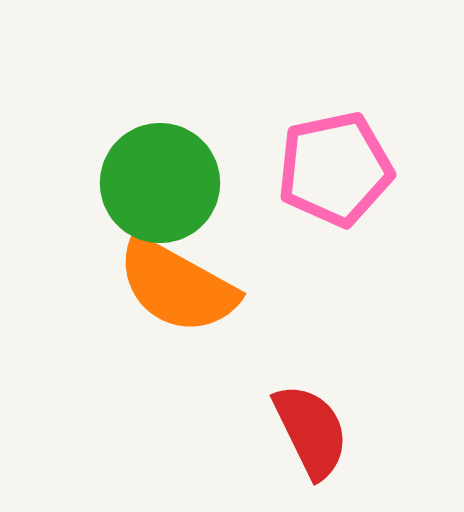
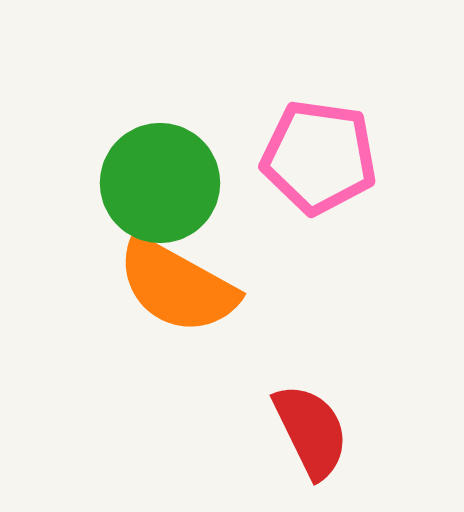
pink pentagon: moved 16 px left, 12 px up; rotated 20 degrees clockwise
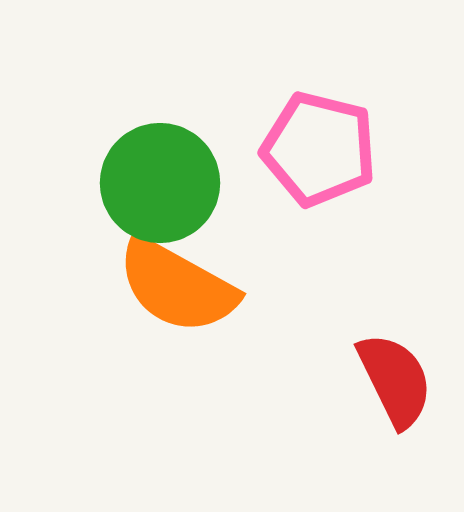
pink pentagon: moved 8 px up; rotated 6 degrees clockwise
red semicircle: moved 84 px right, 51 px up
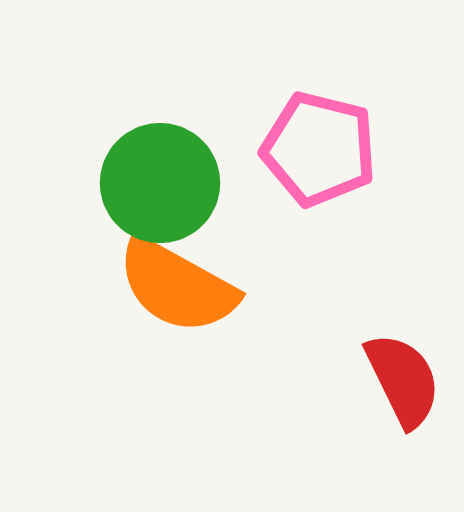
red semicircle: moved 8 px right
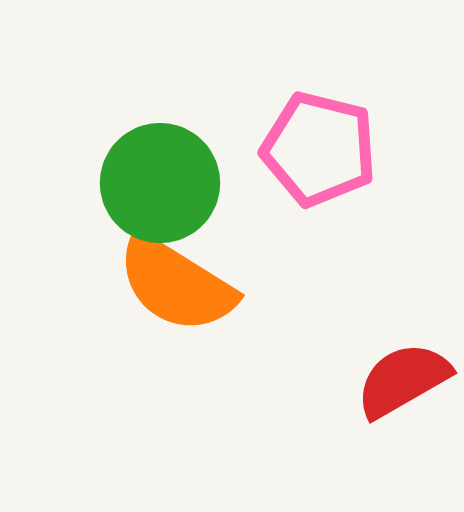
orange semicircle: moved 1 px left, 2 px up; rotated 3 degrees clockwise
red semicircle: rotated 94 degrees counterclockwise
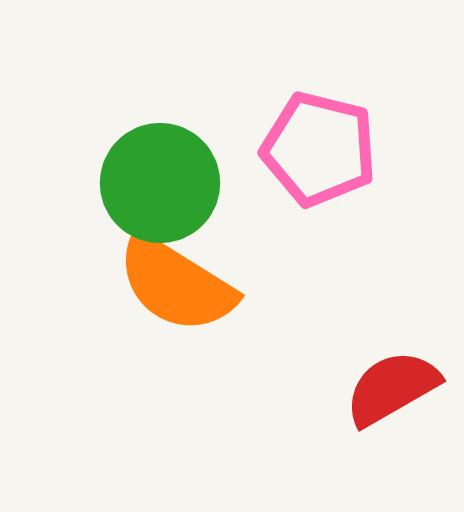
red semicircle: moved 11 px left, 8 px down
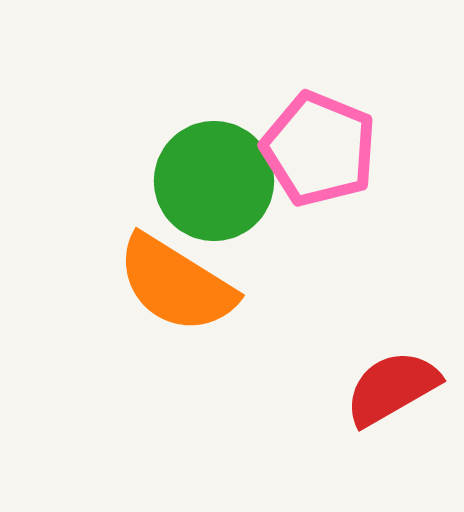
pink pentagon: rotated 8 degrees clockwise
green circle: moved 54 px right, 2 px up
